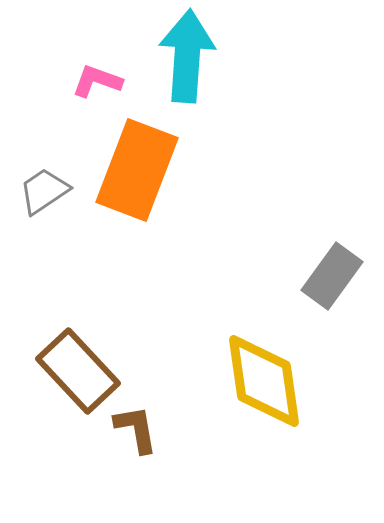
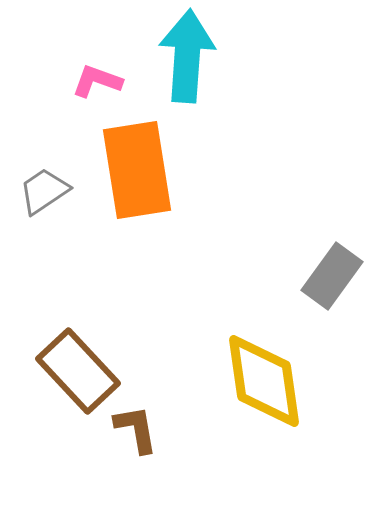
orange rectangle: rotated 30 degrees counterclockwise
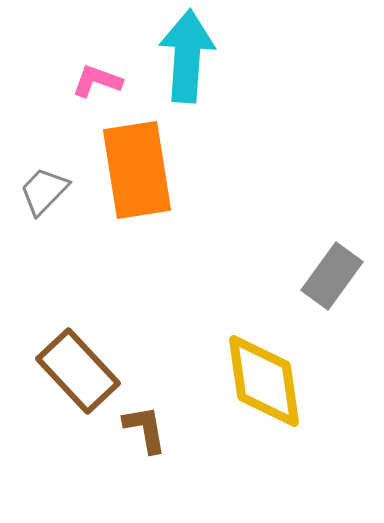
gray trapezoid: rotated 12 degrees counterclockwise
brown L-shape: moved 9 px right
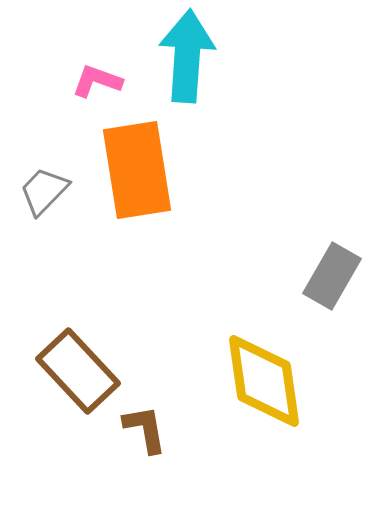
gray rectangle: rotated 6 degrees counterclockwise
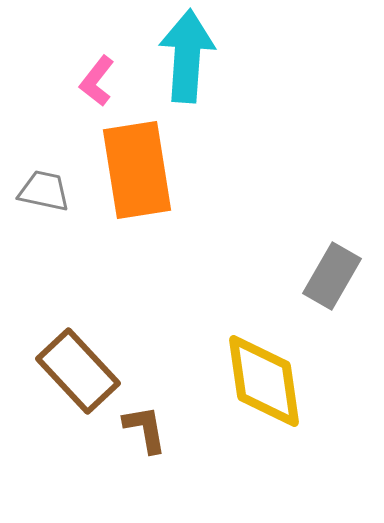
pink L-shape: rotated 72 degrees counterclockwise
gray trapezoid: rotated 58 degrees clockwise
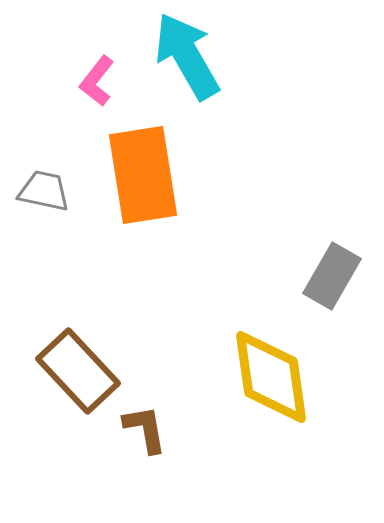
cyan arrow: rotated 34 degrees counterclockwise
orange rectangle: moved 6 px right, 5 px down
yellow diamond: moved 7 px right, 4 px up
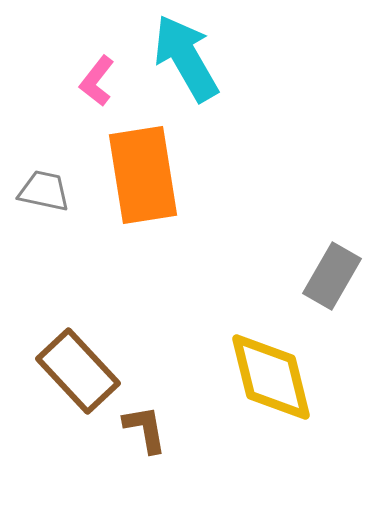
cyan arrow: moved 1 px left, 2 px down
yellow diamond: rotated 6 degrees counterclockwise
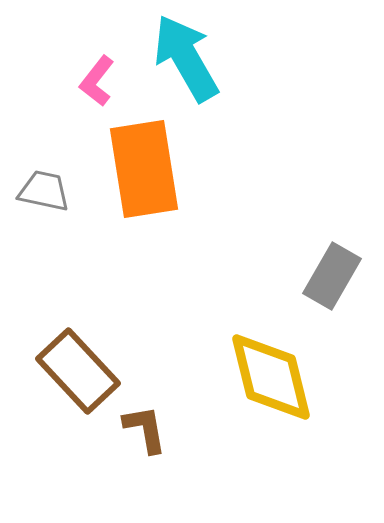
orange rectangle: moved 1 px right, 6 px up
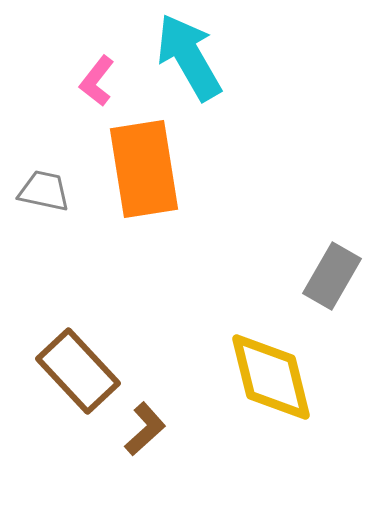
cyan arrow: moved 3 px right, 1 px up
brown L-shape: rotated 58 degrees clockwise
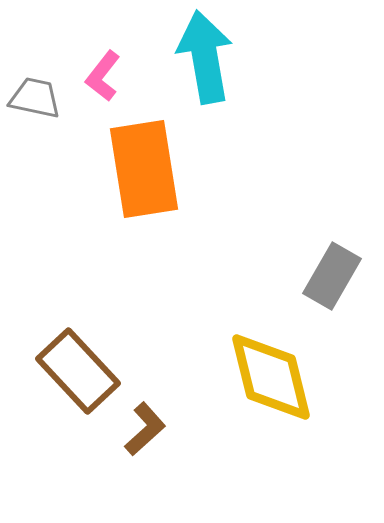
cyan arrow: moved 16 px right; rotated 20 degrees clockwise
pink L-shape: moved 6 px right, 5 px up
gray trapezoid: moved 9 px left, 93 px up
